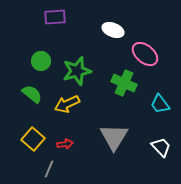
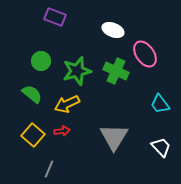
purple rectangle: rotated 25 degrees clockwise
pink ellipse: rotated 16 degrees clockwise
green cross: moved 8 px left, 12 px up
yellow square: moved 4 px up
red arrow: moved 3 px left, 13 px up
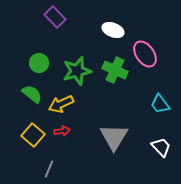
purple rectangle: rotated 25 degrees clockwise
green circle: moved 2 px left, 2 px down
green cross: moved 1 px left, 1 px up
yellow arrow: moved 6 px left
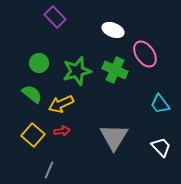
gray line: moved 1 px down
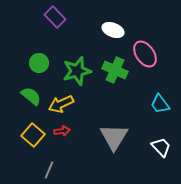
green semicircle: moved 1 px left, 2 px down
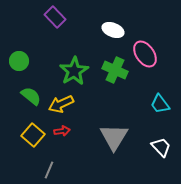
green circle: moved 20 px left, 2 px up
green star: moved 3 px left; rotated 16 degrees counterclockwise
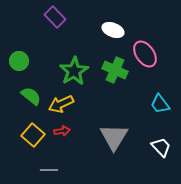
gray line: rotated 66 degrees clockwise
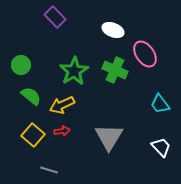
green circle: moved 2 px right, 4 px down
yellow arrow: moved 1 px right, 1 px down
gray triangle: moved 5 px left
gray line: rotated 18 degrees clockwise
